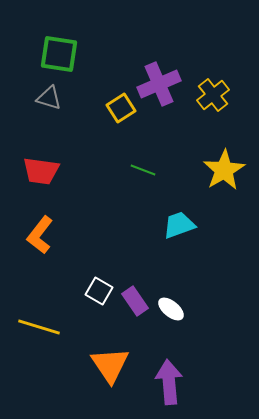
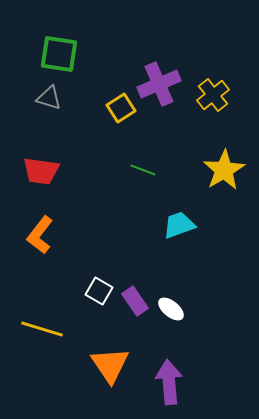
yellow line: moved 3 px right, 2 px down
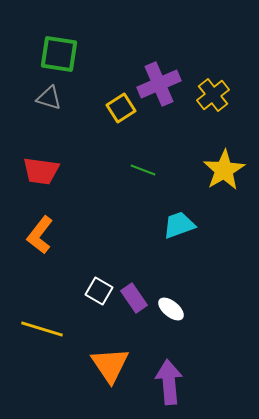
purple rectangle: moved 1 px left, 3 px up
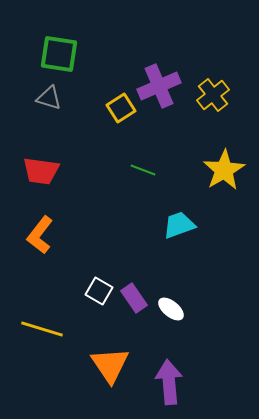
purple cross: moved 2 px down
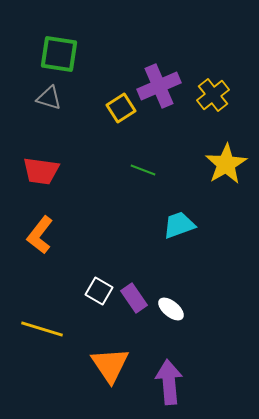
yellow star: moved 2 px right, 6 px up
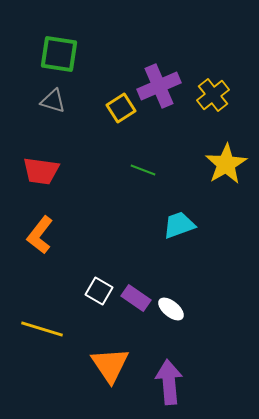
gray triangle: moved 4 px right, 3 px down
purple rectangle: moved 2 px right; rotated 20 degrees counterclockwise
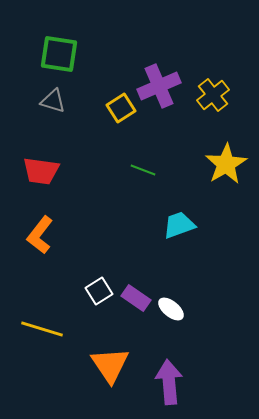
white square: rotated 28 degrees clockwise
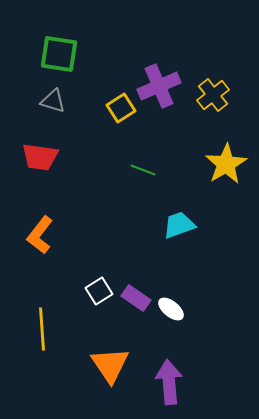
red trapezoid: moved 1 px left, 14 px up
yellow line: rotated 69 degrees clockwise
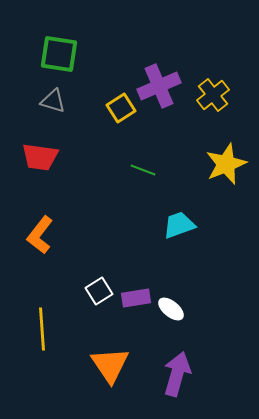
yellow star: rotated 9 degrees clockwise
purple rectangle: rotated 44 degrees counterclockwise
purple arrow: moved 8 px right, 8 px up; rotated 21 degrees clockwise
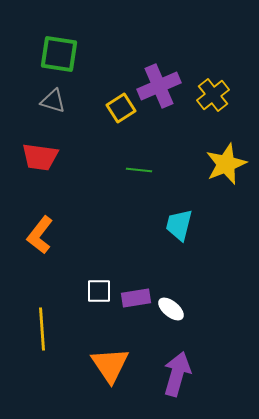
green line: moved 4 px left; rotated 15 degrees counterclockwise
cyan trapezoid: rotated 56 degrees counterclockwise
white square: rotated 32 degrees clockwise
